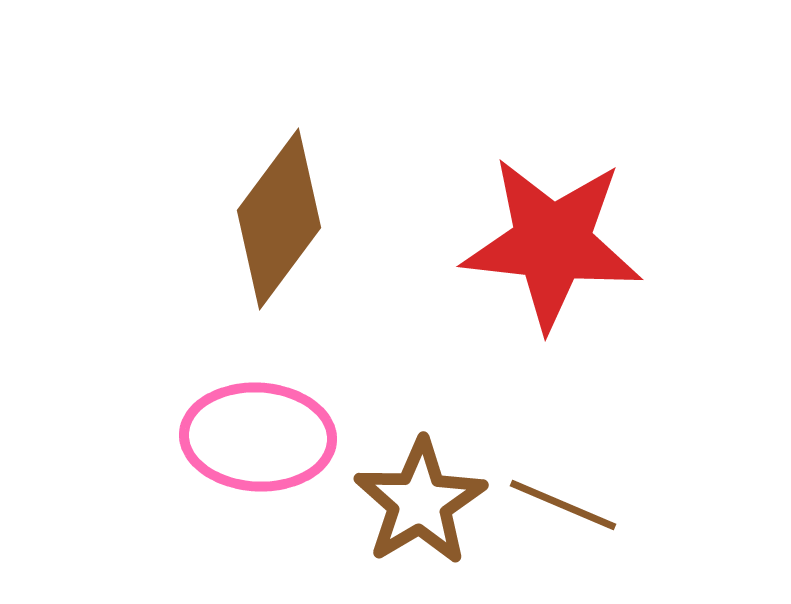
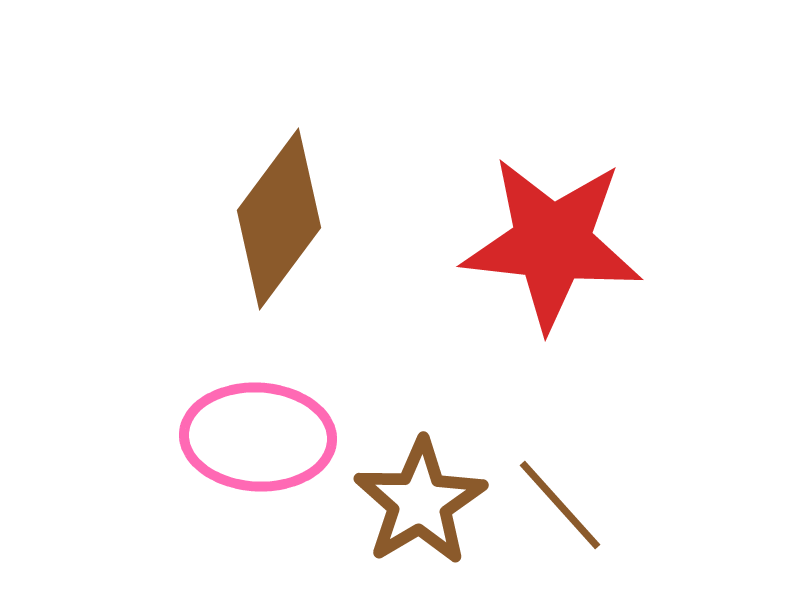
brown line: moved 3 px left; rotated 25 degrees clockwise
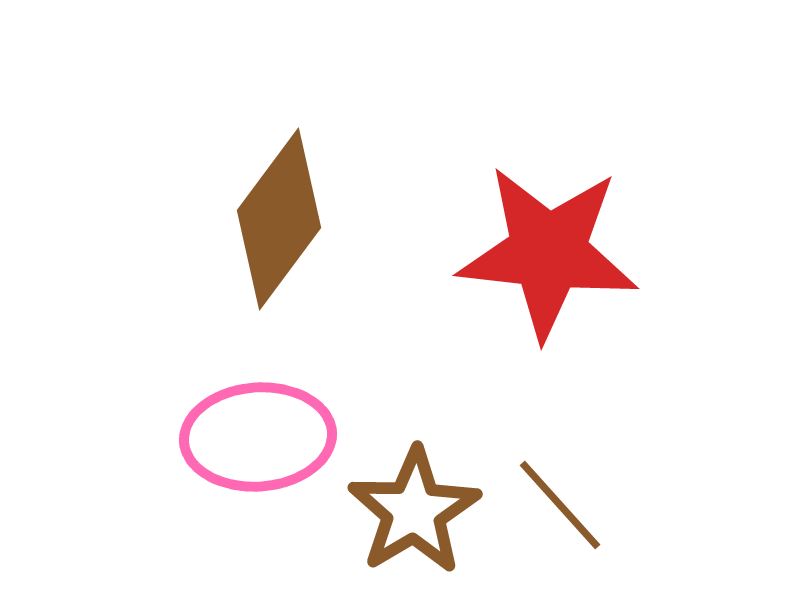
red star: moved 4 px left, 9 px down
pink ellipse: rotated 7 degrees counterclockwise
brown star: moved 6 px left, 9 px down
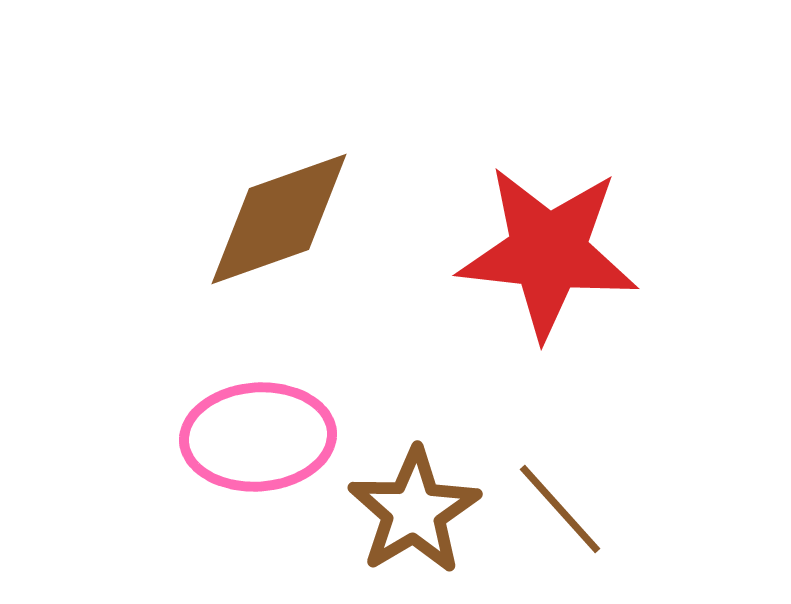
brown diamond: rotated 34 degrees clockwise
brown line: moved 4 px down
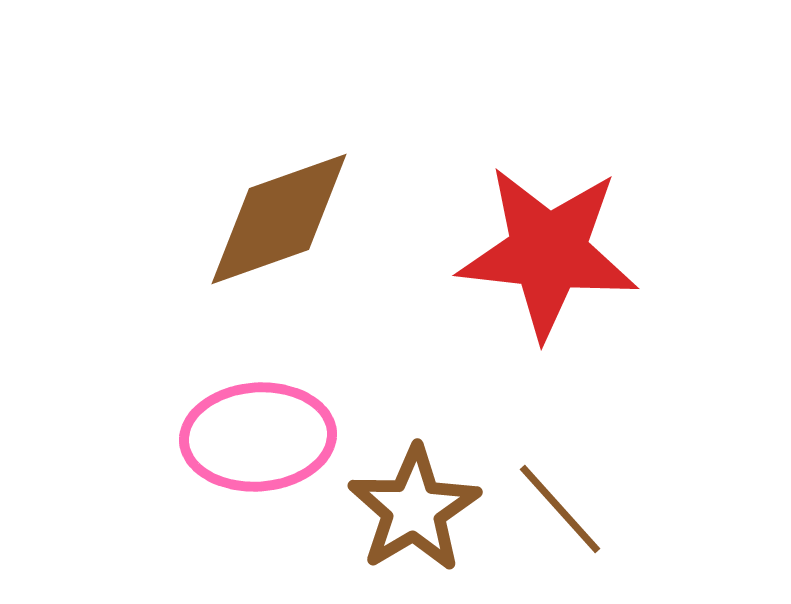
brown star: moved 2 px up
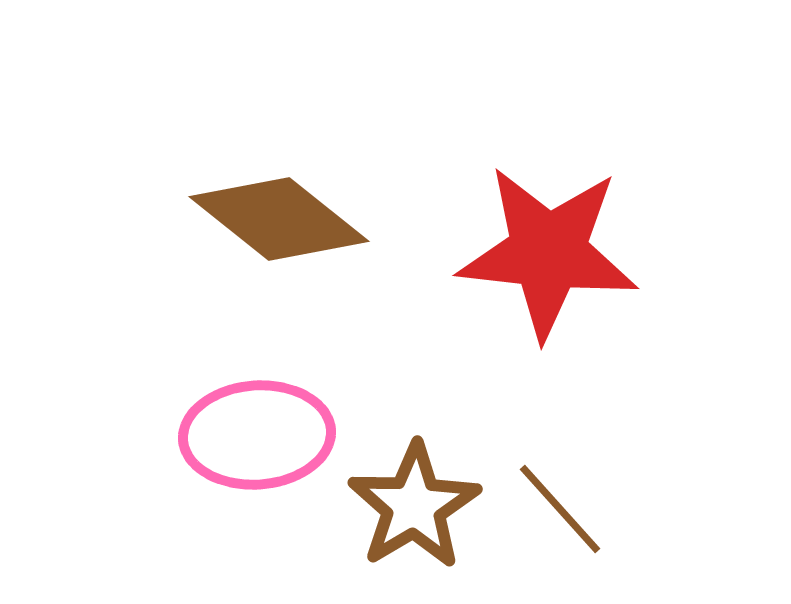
brown diamond: rotated 58 degrees clockwise
pink ellipse: moved 1 px left, 2 px up
brown star: moved 3 px up
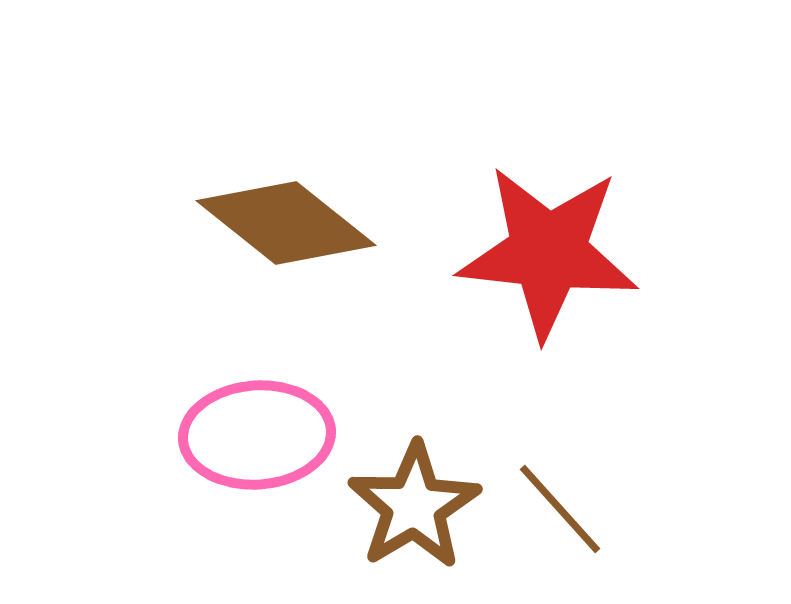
brown diamond: moved 7 px right, 4 px down
